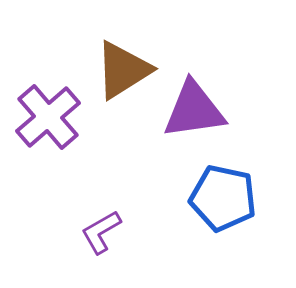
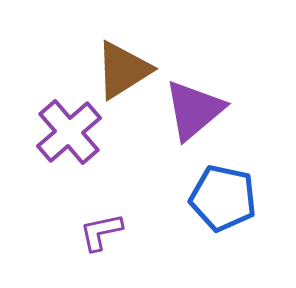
purple triangle: rotated 32 degrees counterclockwise
purple cross: moved 21 px right, 15 px down
purple L-shape: rotated 18 degrees clockwise
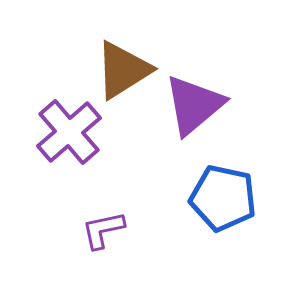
purple triangle: moved 5 px up
purple L-shape: moved 2 px right, 2 px up
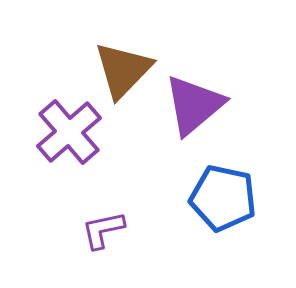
brown triangle: rotated 14 degrees counterclockwise
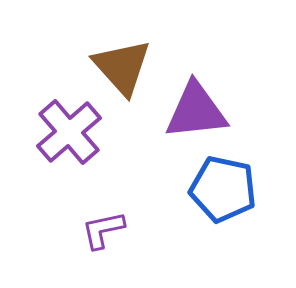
brown triangle: moved 1 px left, 3 px up; rotated 26 degrees counterclockwise
purple triangle: moved 2 px right, 6 px down; rotated 34 degrees clockwise
blue pentagon: moved 9 px up
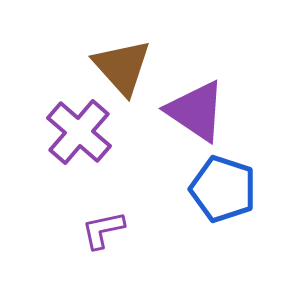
purple triangle: rotated 40 degrees clockwise
purple cross: moved 10 px right; rotated 8 degrees counterclockwise
blue pentagon: rotated 6 degrees clockwise
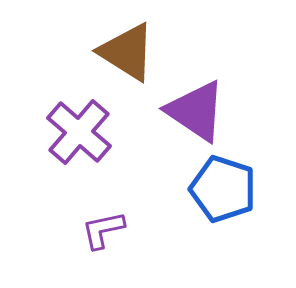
brown triangle: moved 5 px right, 15 px up; rotated 16 degrees counterclockwise
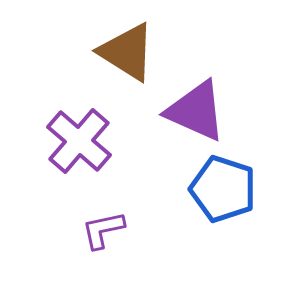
purple triangle: rotated 10 degrees counterclockwise
purple cross: moved 9 px down
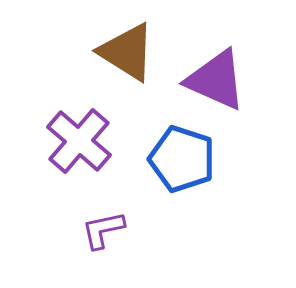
purple triangle: moved 20 px right, 31 px up
blue pentagon: moved 41 px left, 30 px up
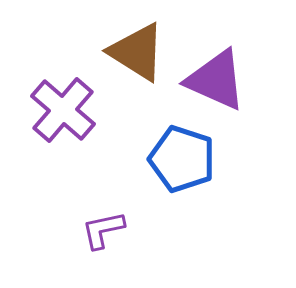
brown triangle: moved 10 px right
purple cross: moved 16 px left, 31 px up
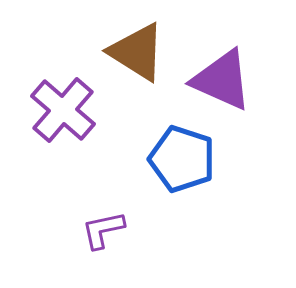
purple triangle: moved 6 px right
